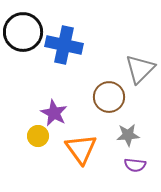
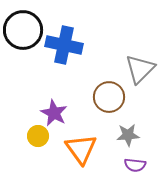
black circle: moved 2 px up
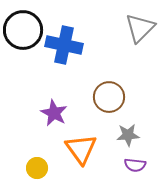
gray triangle: moved 41 px up
yellow circle: moved 1 px left, 32 px down
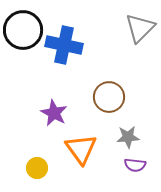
gray star: moved 2 px down
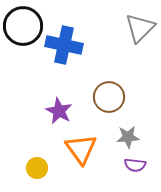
black circle: moved 4 px up
purple star: moved 5 px right, 2 px up
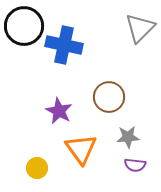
black circle: moved 1 px right
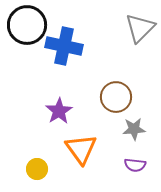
black circle: moved 3 px right, 1 px up
blue cross: moved 1 px down
brown circle: moved 7 px right
purple star: rotated 12 degrees clockwise
gray star: moved 6 px right, 8 px up
yellow circle: moved 1 px down
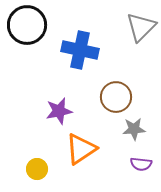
gray triangle: moved 1 px right, 1 px up
blue cross: moved 16 px right, 4 px down
purple star: rotated 20 degrees clockwise
orange triangle: rotated 32 degrees clockwise
purple semicircle: moved 6 px right, 1 px up
